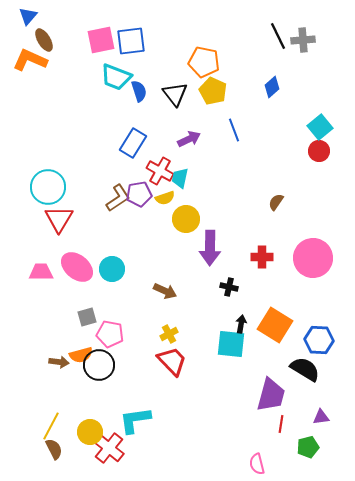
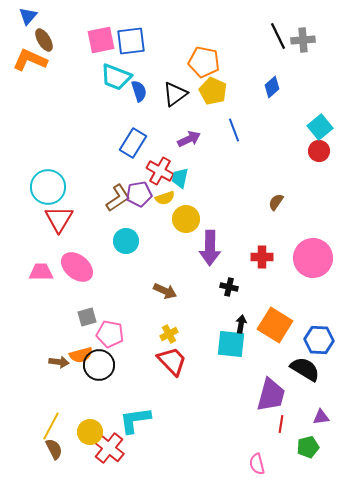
black triangle at (175, 94): rotated 32 degrees clockwise
cyan circle at (112, 269): moved 14 px right, 28 px up
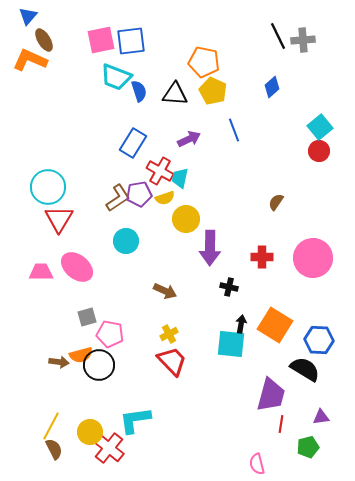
black triangle at (175, 94): rotated 40 degrees clockwise
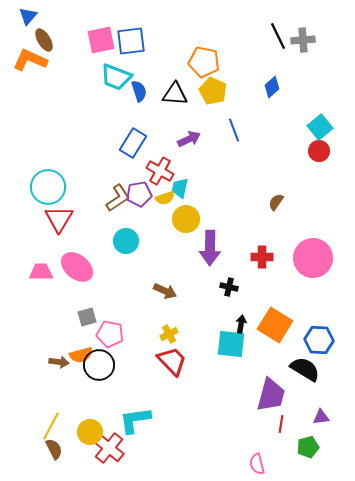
cyan trapezoid at (180, 178): moved 10 px down
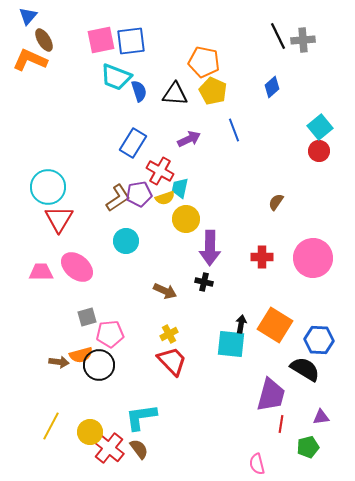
black cross at (229, 287): moved 25 px left, 5 px up
pink pentagon at (110, 334): rotated 16 degrees counterclockwise
cyan L-shape at (135, 420): moved 6 px right, 3 px up
brown semicircle at (54, 449): moved 85 px right; rotated 10 degrees counterclockwise
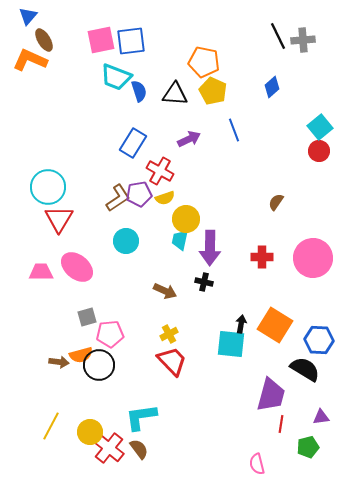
cyan trapezoid at (180, 188): moved 52 px down
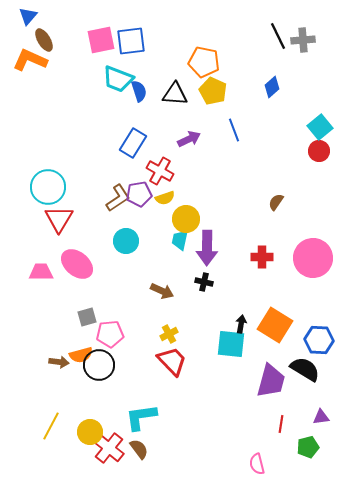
cyan trapezoid at (116, 77): moved 2 px right, 2 px down
purple arrow at (210, 248): moved 3 px left
pink ellipse at (77, 267): moved 3 px up
brown arrow at (165, 291): moved 3 px left
purple trapezoid at (271, 395): moved 14 px up
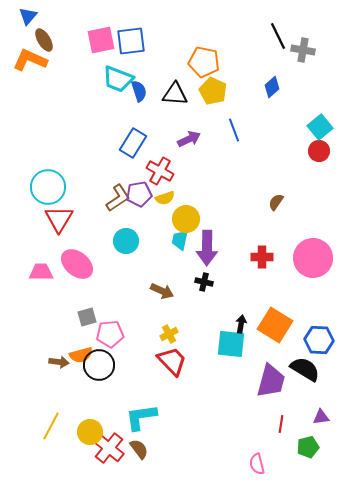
gray cross at (303, 40): moved 10 px down; rotated 15 degrees clockwise
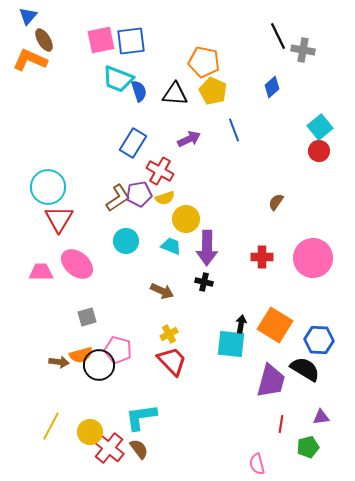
cyan trapezoid at (180, 240): moved 9 px left, 6 px down; rotated 100 degrees clockwise
pink pentagon at (110, 334): moved 8 px right, 16 px down; rotated 20 degrees clockwise
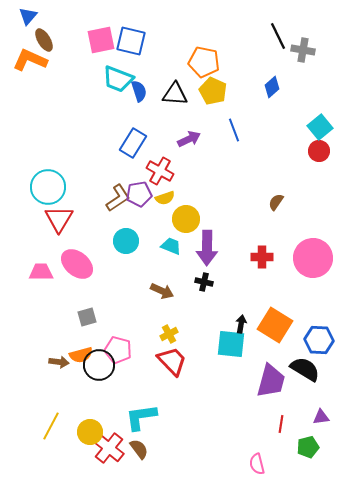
blue square at (131, 41): rotated 20 degrees clockwise
